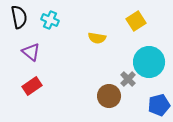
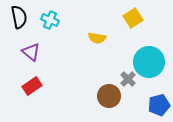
yellow square: moved 3 px left, 3 px up
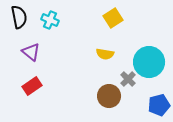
yellow square: moved 20 px left
yellow semicircle: moved 8 px right, 16 px down
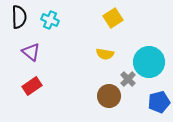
black semicircle: rotated 10 degrees clockwise
blue pentagon: moved 3 px up
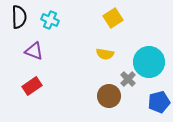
purple triangle: moved 3 px right, 1 px up; rotated 18 degrees counterclockwise
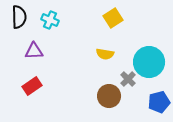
purple triangle: rotated 24 degrees counterclockwise
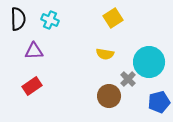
black semicircle: moved 1 px left, 2 px down
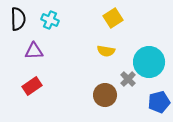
yellow semicircle: moved 1 px right, 3 px up
brown circle: moved 4 px left, 1 px up
